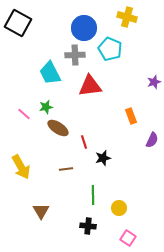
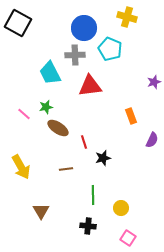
yellow circle: moved 2 px right
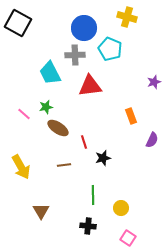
brown line: moved 2 px left, 4 px up
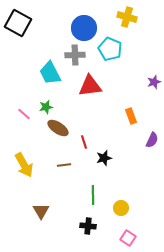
black star: moved 1 px right
yellow arrow: moved 3 px right, 2 px up
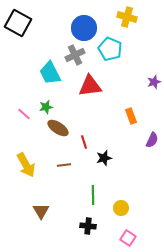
gray cross: rotated 24 degrees counterclockwise
yellow arrow: moved 2 px right
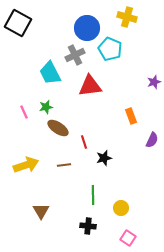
blue circle: moved 3 px right
pink line: moved 2 px up; rotated 24 degrees clockwise
yellow arrow: rotated 80 degrees counterclockwise
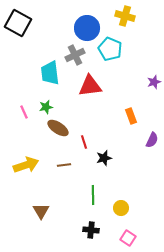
yellow cross: moved 2 px left, 1 px up
cyan trapezoid: rotated 20 degrees clockwise
black cross: moved 3 px right, 4 px down
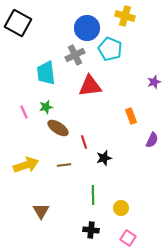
cyan trapezoid: moved 4 px left
